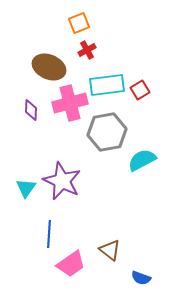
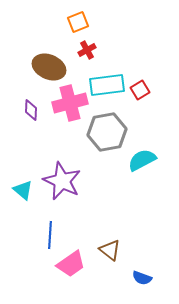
orange square: moved 1 px left, 1 px up
cyan triangle: moved 3 px left, 2 px down; rotated 25 degrees counterclockwise
blue line: moved 1 px right, 1 px down
blue semicircle: moved 1 px right
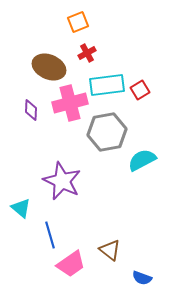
red cross: moved 3 px down
cyan triangle: moved 2 px left, 18 px down
blue line: rotated 20 degrees counterclockwise
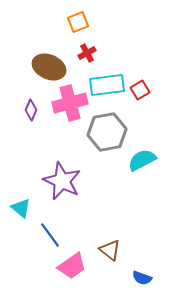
purple diamond: rotated 20 degrees clockwise
blue line: rotated 20 degrees counterclockwise
pink trapezoid: moved 1 px right, 2 px down
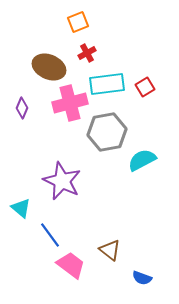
cyan rectangle: moved 1 px up
red square: moved 5 px right, 3 px up
purple diamond: moved 9 px left, 2 px up
pink trapezoid: moved 1 px left, 1 px up; rotated 108 degrees counterclockwise
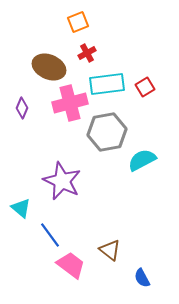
blue semicircle: rotated 42 degrees clockwise
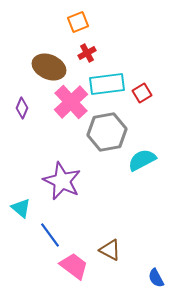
red square: moved 3 px left, 6 px down
pink cross: moved 1 px right, 1 px up; rotated 28 degrees counterclockwise
brown triangle: rotated 10 degrees counterclockwise
pink trapezoid: moved 3 px right, 1 px down
blue semicircle: moved 14 px right
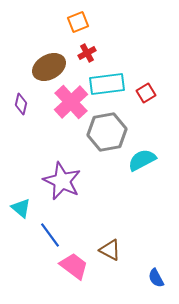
brown ellipse: rotated 52 degrees counterclockwise
red square: moved 4 px right
purple diamond: moved 1 px left, 4 px up; rotated 10 degrees counterclockwise
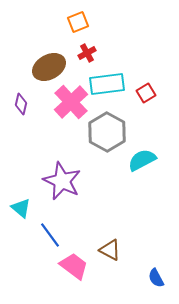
gray hexagon: rotated 21 degrees counterclockwise
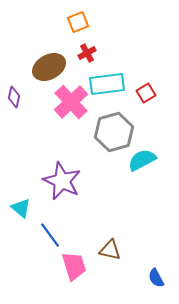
purple diamond: moved 7 px left, 7 px up
gray hexagon: moved 7 px right; rotated 15 degrees clockwise
brown triangle: rotated 15 degrees counterclockwise
pink trapezoid: rotated 36 degrees clockwise
